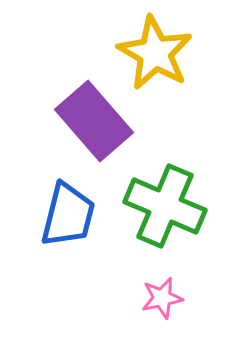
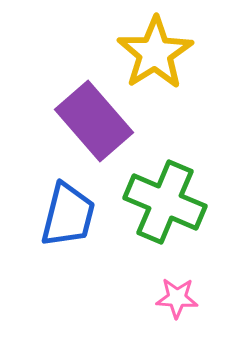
yellow star: rotated 10 degrees clockwise
green cross: moved 4 px up
pink star: moved 15 px right; rotated 15 degrees clockwise
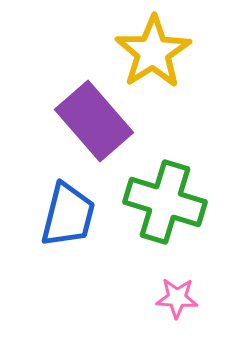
yellow star: moved 2 px left, 1 px up
green cross: rotated 6 degrees counterclockwise
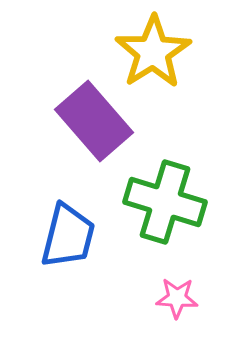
blue trapezoid: moved 21 px down
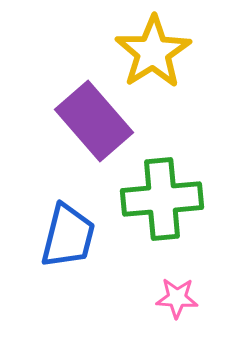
green cross: moved 3 px left, 3 px up; rotated 22 degrees counterclockwise
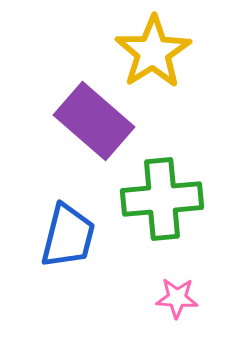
purple rectangle: rotated 8 degrees counterclockwise
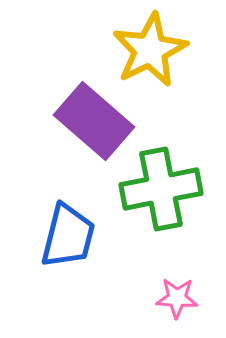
yellow star: moved 3 px left, 2 px up; rotated 6 degrees clockwise
green cross: moved 1 px left, 10 px up; rotated 6 degrees counterclockwise
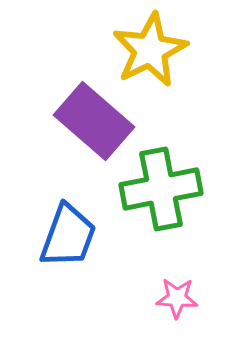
blue trapezoid: rotated 6 degrees clockwise
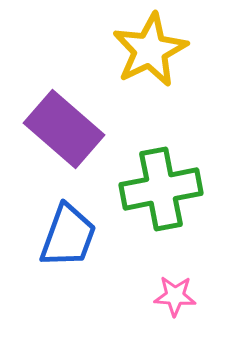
purple rectangle: moved 30 px left, 8 px down
pink star: moved 2 px left, 2 px up
